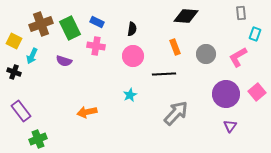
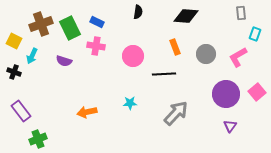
black semicircle: moved 6 px right, 17 px up
cyan star: moved 8 px down; rotated 24 degrees clockwise
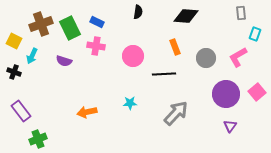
gray circle: moved 4 px down
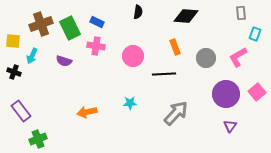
yellow square: moved 1 px left; rotated 21 degrees counterclockwise
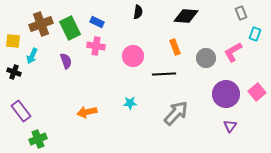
gray rectangle: rotated 16 degrees counterclockwise
pink L-shape: moved 5 px left, 5 px up
purple semicircle: moved 2 px right; rotated 126 degrees counterclockwise
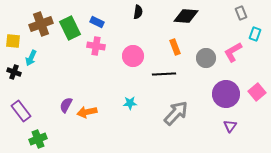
cyan arrow: moved 1 px left, 2 px down
purple semicircle: moved 44 px down; rotated 133 degrees counterclockwise
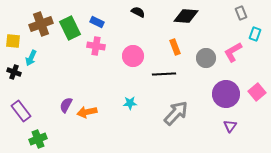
black semicircle: rotated 72 degrees counterclockwise
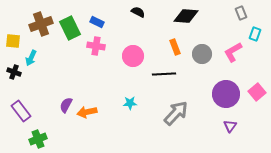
gray circle: moved 4 px left, 4 px up
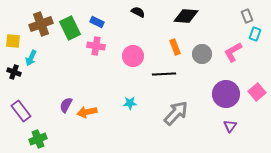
gray rectangle: moved 6 px right, 3 px down
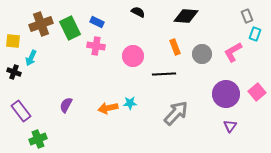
orange arrow: moved 21 px right, 4 px up
